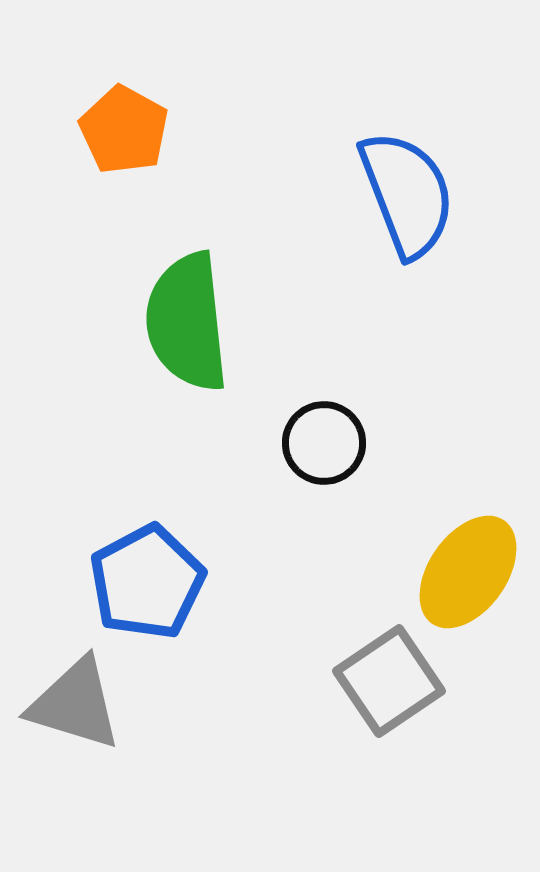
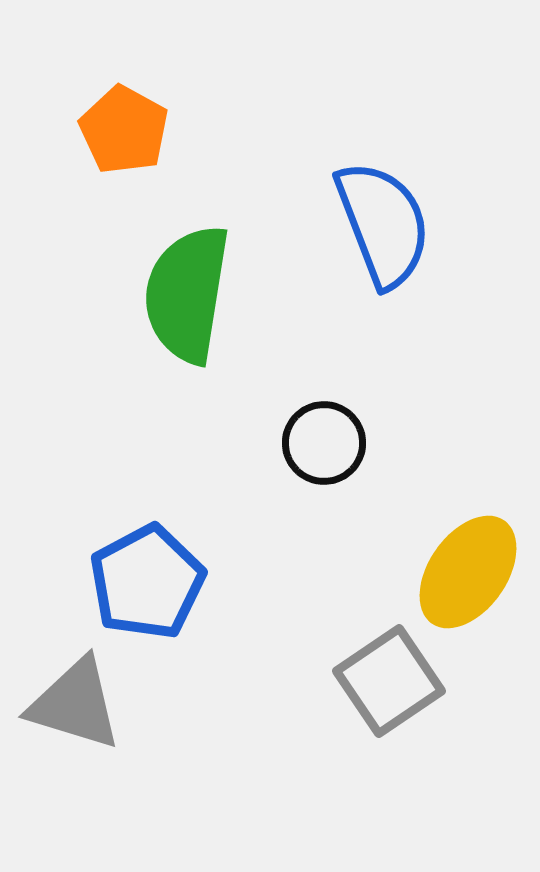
blue semicircle: moved 24 px left, 30 px down
green semicircle: moved 28 px up; rotated 15 degrees clockwise
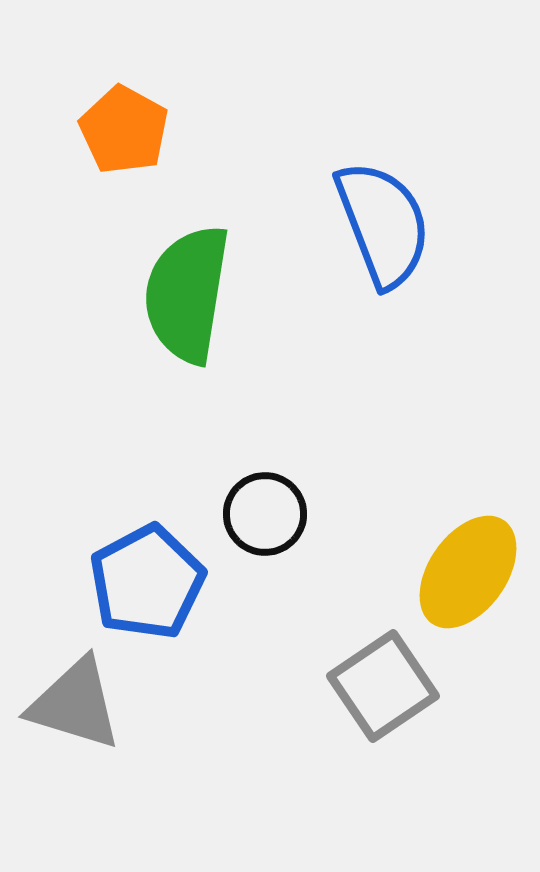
black circle: moved 59 px left, 71 px down
gray square: moved 6 px left, 5 px down
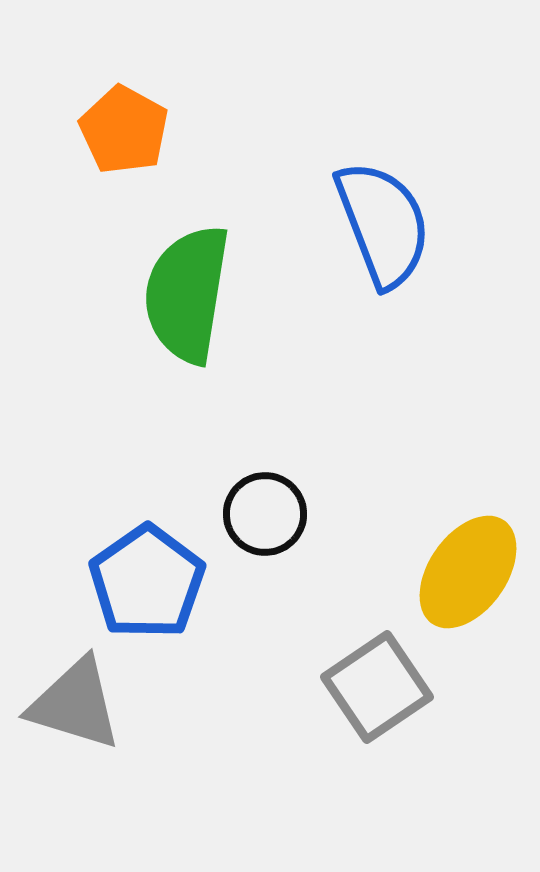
blue pentagon: rotated 7 degrees counterclockwise
gray square: moved 6 px left, 1 px down
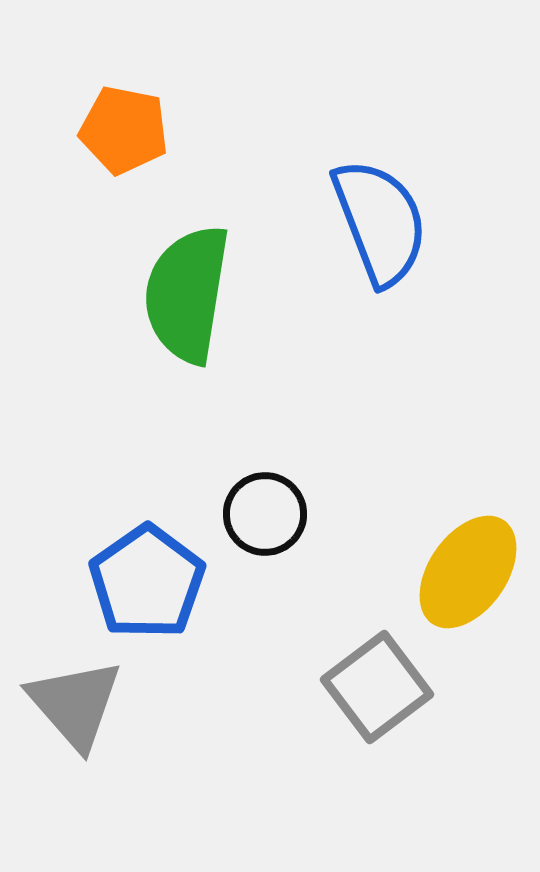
orange pentagon: rotated 18 degrees counterclockwise
blue semicircle: moved 3 px left, 2 px up
gray square: rotated 3 degrees counterclockwise
gray triangle: rotated 32 degrees clockwise
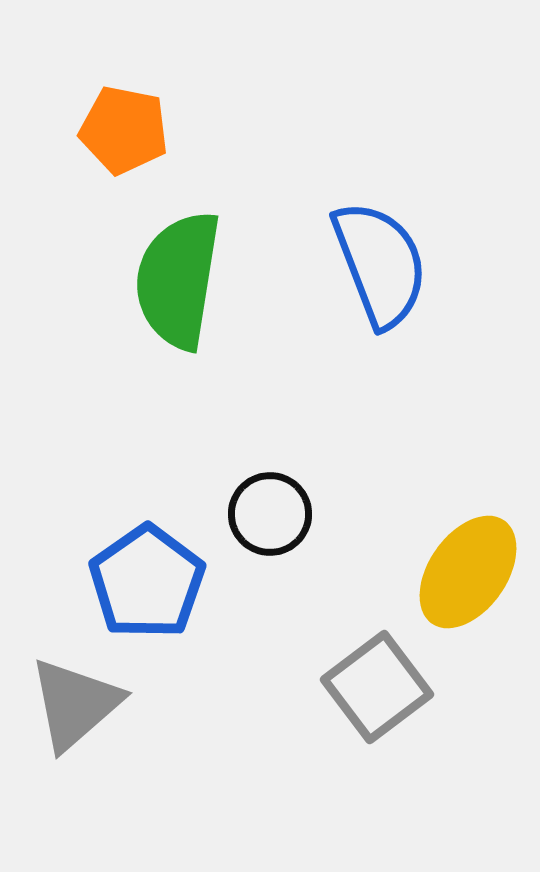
blue semicircle: moved 42 px down
green semicircle: moved 9 px left, 14 px up
black circle: moved 5 px right
gray triangle: rotated 30 degrees clockwise
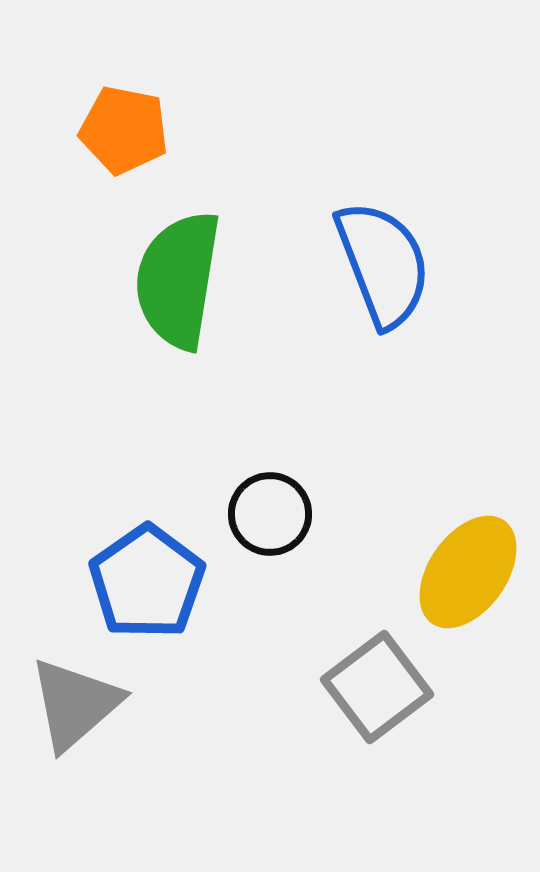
blue semicircle: moved 3 px right
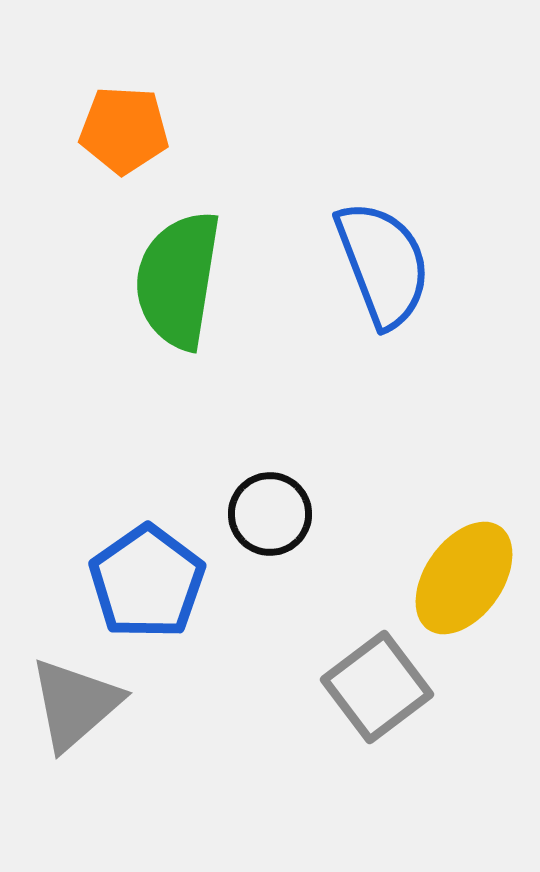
orange pentagon: rotated 8 degrees counterclockwise
yellow ellipse: moved 4 px left, 6 px down
